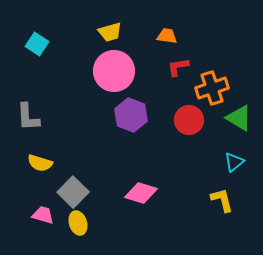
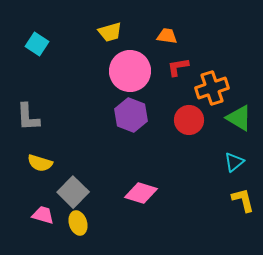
pink circle: moved 16 px right
yellow L-shape: moved 21 px right
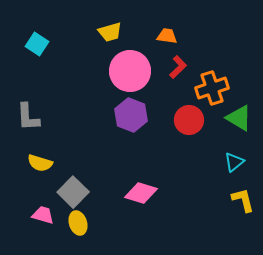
red L-shape: rotated 145 degrees clockwise
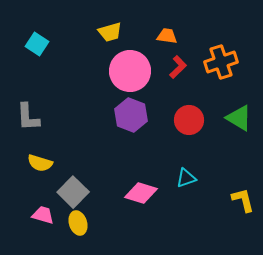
orange cross: moved 9 px right, 26 px up
cyan triangle: moved 48 px left, 16 px down; rotated 20 degrees clockwise
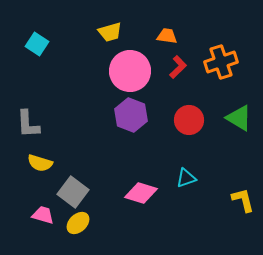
gray L-shape: moved 7 px down
gray square: rotated 8 degrees counterclockwise
yellow ellipse: rotated 65 degrees clockwise
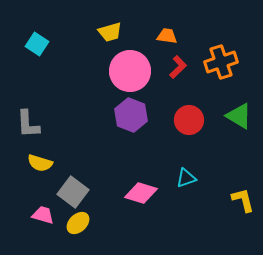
green triangle: moved 2 px up
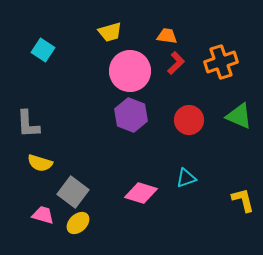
cyan square: moved 6 px right, 6 px down
red L-shape: moved 2 px left, 4 px up
green triangle: rotated 8 degrees counterclockwise
